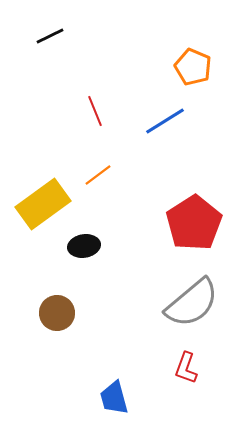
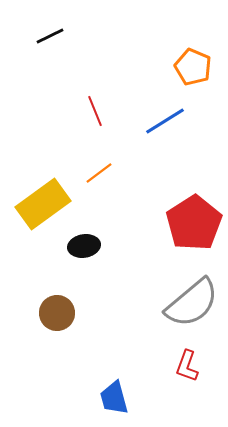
orange line: moved 1 px right, 2 px up
red L-shape: moved 1 px right, 2 px up
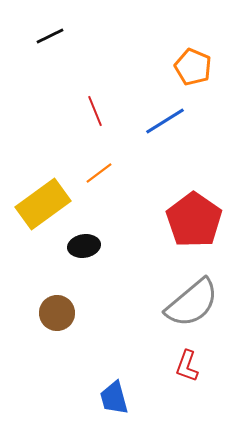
red pentagon: moved 3 px up; rotated 4 degrees counterclockwise
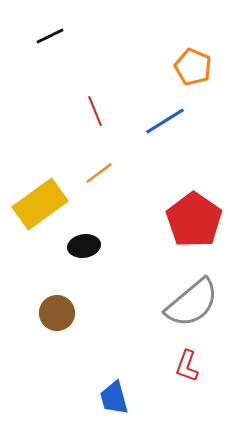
yellow rectangle: moved 3 px left
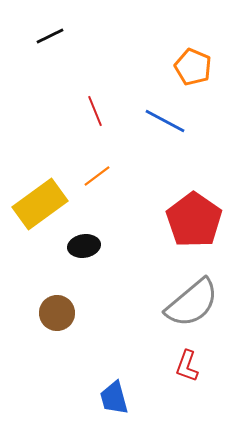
blue line: rotated 60 degrees clockwise
orange line: moved 2 px left, 3 px down
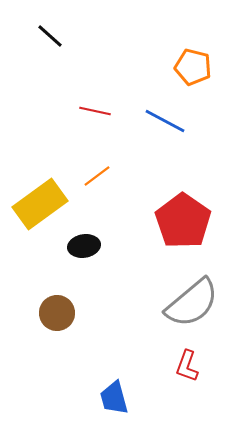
black line: rotated 68 degrees clockwise
orange pentagon: rotated 9 degrees counterclockwise
red line: rotated 56 degrees counterclockwise
red pentagon: moved 11 px left, 1 px down
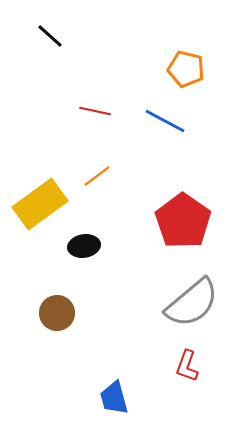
orange pentagon: moved 7 px left, 2 px down
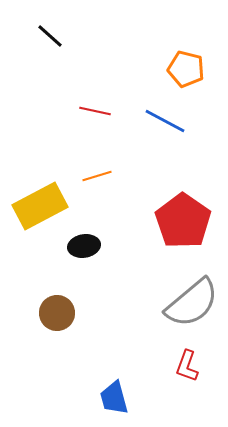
orange line: rotated 20 degrees clockwise
yellow rectangle: moved 2 px down; rotated 8 degrees clockwise
